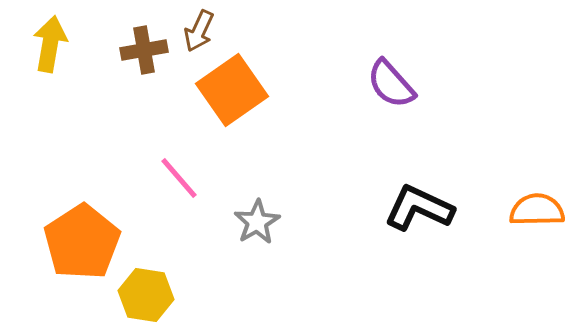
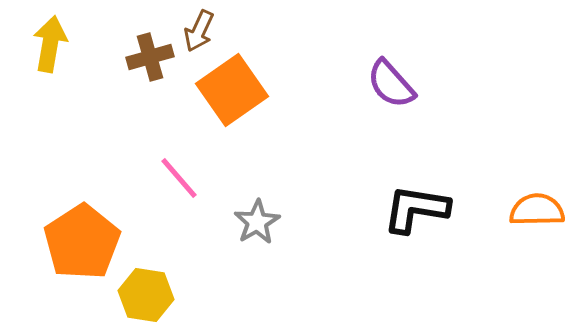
brown cross: moved 6 px right, 7 px down; rotated 6 degrees counterclockwise
black L-shape: moved 3 px left, 1 px down; rotated 16 degrees counterclockwise
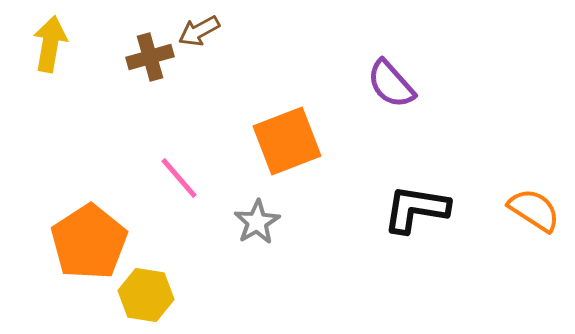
brown arrow: rotated 36 degrees clockwise
orange square: moved 55 px right, 51 px down; rotated 14 degrees clockwise
orange semicircle: moved 3 px left; rotated 34 degrees clockwise
orange pentagon: moved 7 px right
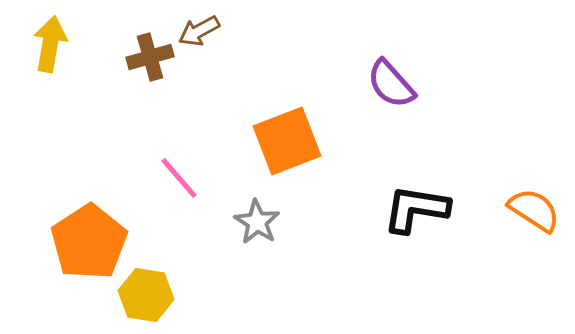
gray star: rotated 9 degrees counterclockwise
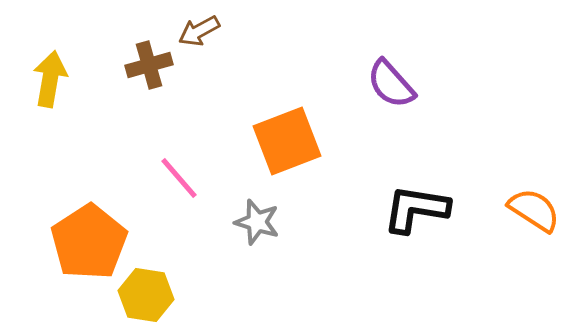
yellow arrow: moved 35 px down
brown cross: moved 1 px left, 8 px down
gray star: rotated 15 degrees counterclockwise
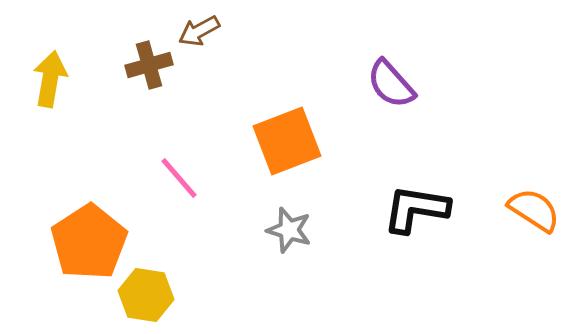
gray star: moved 32 px right, 8 px down
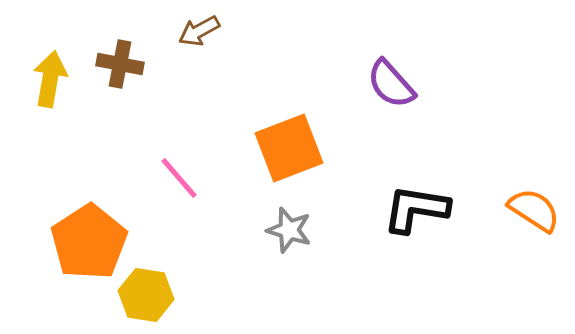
brown cross: moved 29 px left, 1 px up; rotated 27 degrees clockwise
orange square: moved 2 px right, 7 px down
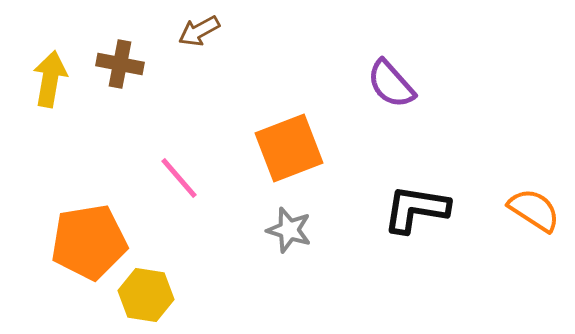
orange pentagon: rotated 24 degrees clockwise
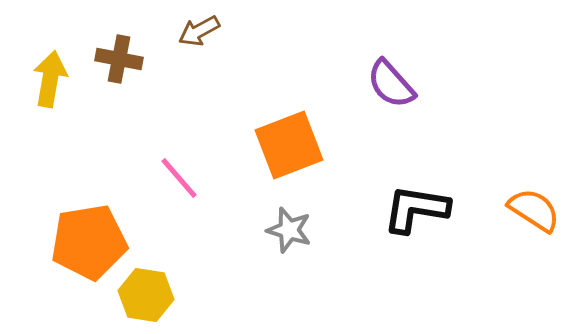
brown cross: moved 1 px left, 5 px up
orange square: moved 3 px up
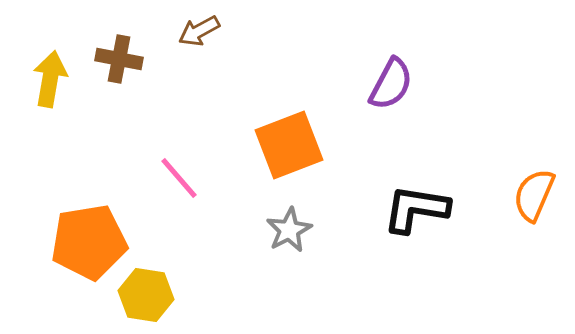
purple semicircle: rotated 110 degrees counterclockwise
orange semicircle: moved 15 px up; rotated 100 degrees counterclockwise
gray star: rotated 27 degrees clockwise
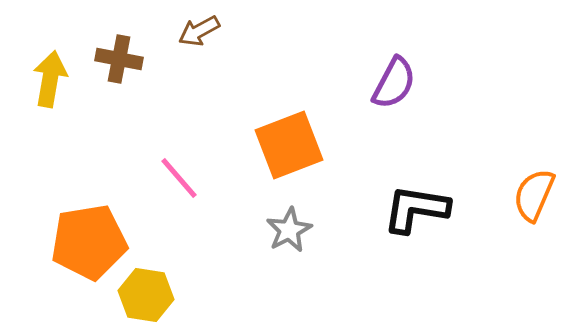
purple semicircle: moved 3 px right, 1 px up
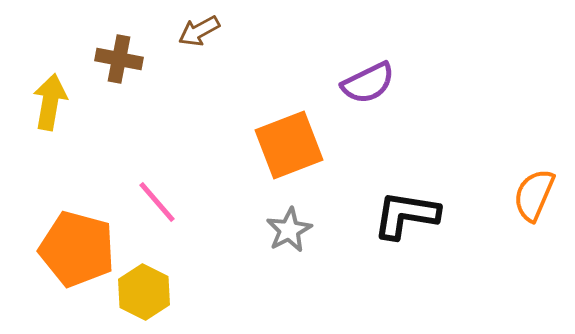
yellow arrow: moved 23 px down
purple semicircle: moved 26 px left; rotated 36 degrees clockwise
pink line: moved 22 px left, 24 px down
black L-shape: moved 10 px left, 6 px down
orange pentagon: moved 12 px left, 7 px down; rotated 24 degrees clockwise
yellow hexagon: moved 2 px left, 3 px up; rotated 18 degrees clockwise
